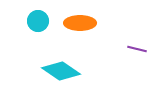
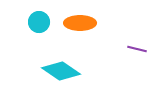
cyan circle: moved 1 px right, 1 px down
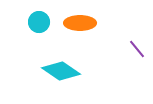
purple line: rotated 36 degrees clockwise
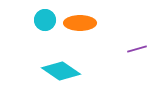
cyan circle: moved 6 px right, 2 px up
purple line: rotated 66 degrees counterclockwise
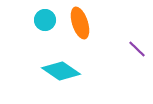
orange ellipse: rotated 72 degrees clockwise
purple line: rotated 60 degrees clockwise
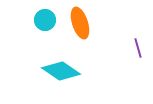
purple line: moved 1 px right, 1 px up; rotated 30 degrees clockwise
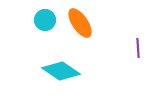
orange ellipse: rotated 16 degrees counterclockwise
purple line: rotated 12 degrees clockwise
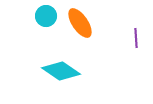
cyan circle: moved 1 px right, 4 px up
purple line: moved 2 px left, 10 px up
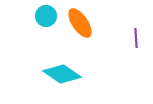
cyan diamond: moved 1 px right, 3 px down
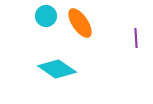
cyan diamond: moved 5 px left, 5 px up
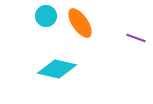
purple line: rotated 66 degrees counterclockwise
cyan diamond: rotated 21 degrees counterclockwise
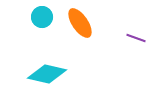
cyan circle: moved 4 px left, 1 px down
cyan diamond: moved 10 px left, 5 px down
